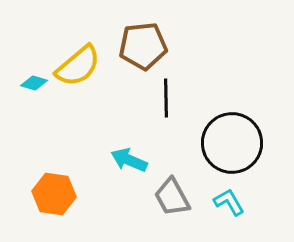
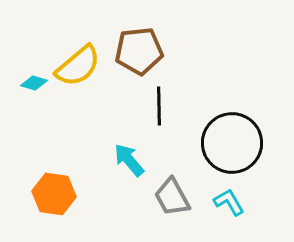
brown pentagon: moved 4 px left, 5 px down
black line: moved 7 px left, 8 px down
cyan arrow: rotated 27 degrees clockwise
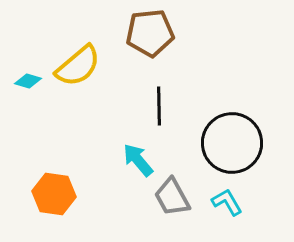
brown pentagon: moved 11 px right, 18 px up
cyan diamond: moved 6 px left, 2 px up
cyan arrow: moved 9 px right
cyan L-shape: moved 2 px left
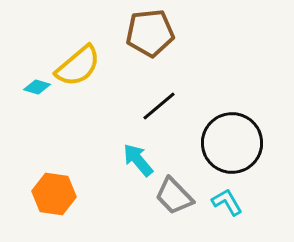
cyan diamond: moved 9 px right, 6 px down
black line: rotated 51 degrees clockwise
gray trapezoid: moved 2 px right, 1 px up; rotated 15 degrees counterclockwise
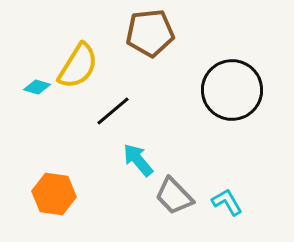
yellow semicircle: rotated 18 degrees counterclockwise
black line: moved 46 px left, 5 px down
black circle: moved 53 px up
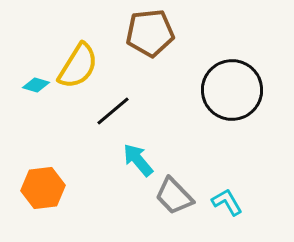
cyan diamond: moved 1 px left, 2 px up
orange hexagon: moved 11 px left, 6 px up; rotated 15 degrees counterclockwise
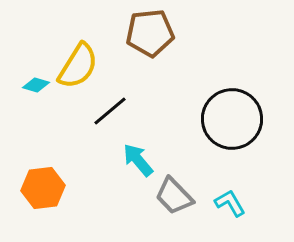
black circle: moved 29 px down
black line: moved 3 px left
cyan L-shape: moved 3 px right, 1 px down
